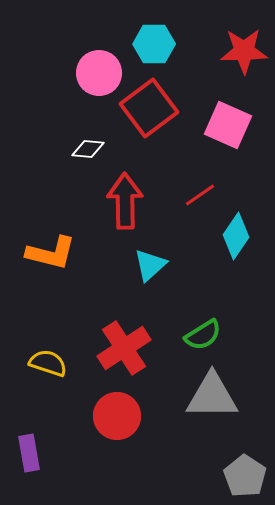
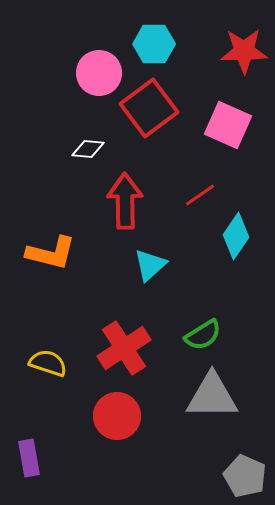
purple rectangle: moved 5 px down
gray pentagon: rotated 9 degrees counterclockwise
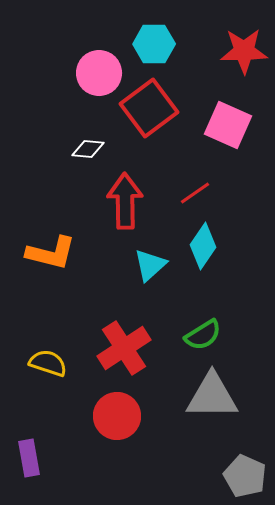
red line: moved 5 px left, 2 px up
cyan diamond: moved 33 px left, 10 px down
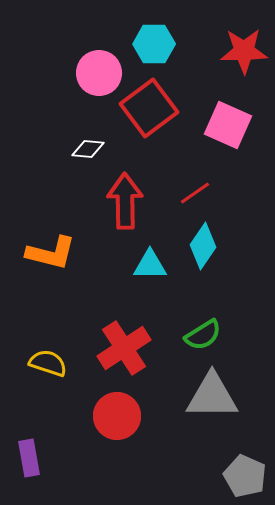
cyan triangle: rotated 42 degrees clockwise
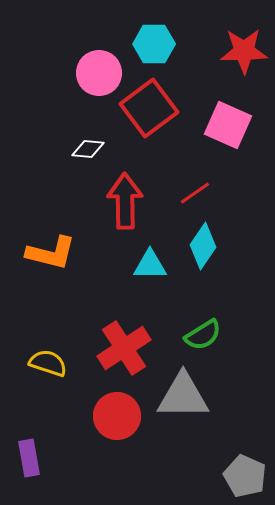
gray triangle: moved 29 px left
